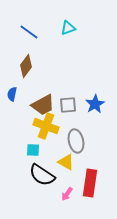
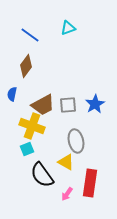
blue line: moved 1 px right, 3 px down
yellow cross: moved 14 px left
cyan square: moved 6 px left, 1 px up; rotated 24 degrees counterclockwise
black semicircle: rotated 20 degrees clockwise
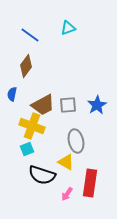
blue star: moved 2 px right, 1 px down
black semicircle: rotated 36 degrees counterclockwise
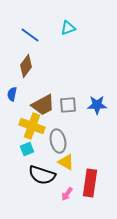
blue star: rotated 30 degrees clockwise
gray ellipse: moved 18 px left
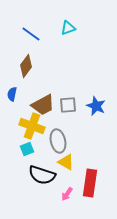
blue line: moved 1 px right, 1 px up
blue star: moved 1 px left, 1 px down; rotated 24 degrees clockwise
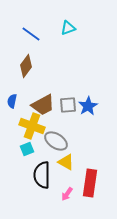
blue semicircle: moved 7 px down
blue star: moved 8 px left; rotated 18 degrees clockwise
gray ellipse: moved 2 px left; rotated 45 degrees counterclockwise
black semicircle: rotated 72 degrees clockwise
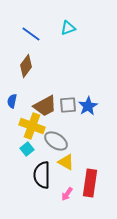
brown trapezoid: moved 2 px right, 1 px down
cyan square: rotated 16 degrees counterclockwise
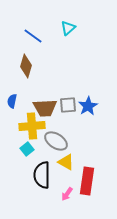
cyan triangle: rotated 21 degrees counterclockwise
blue line: moved 2 px right, 2 px down
brown diamond: rotated 20 degrees counterclockwise
brown trapezoid: moved 2 px down; rotated 25 degrees clockwise
yellow cross: rotated 25 degrees counterclockwise
red rectangle: moved 3 px left, 2 px up
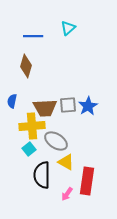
blue line: rotated 36 degrees counterclockwise
cyan square: moved 2 px right
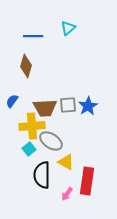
blue semicircle: rotated 24 degrees clockwise
gray ellipse: moved 5 px left
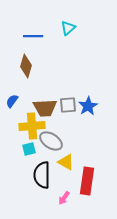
cyan square: rotated 24 degrees clockwise
pink arrow: moved 3 px left, 4 px down
